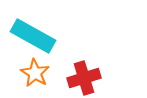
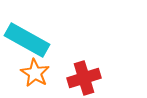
cyan rectangle: moved 6 px left, 4 px down
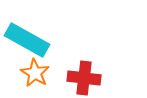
red cross: rotated 24 degrees clockwise
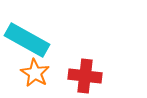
red cross: moved 1 px right, 2 px up
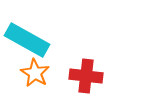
red cross: moved 1 px right
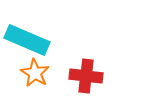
cyan rectangle: rotated 6 degrees counterclockwise
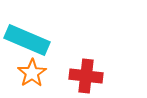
orange star: moved 3 px left; rotated 8 degrees clockwise
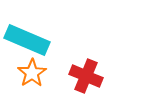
red cross: rotated 16 degrees clockwise
